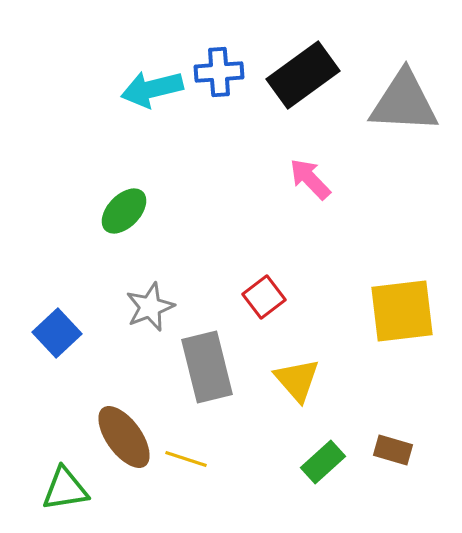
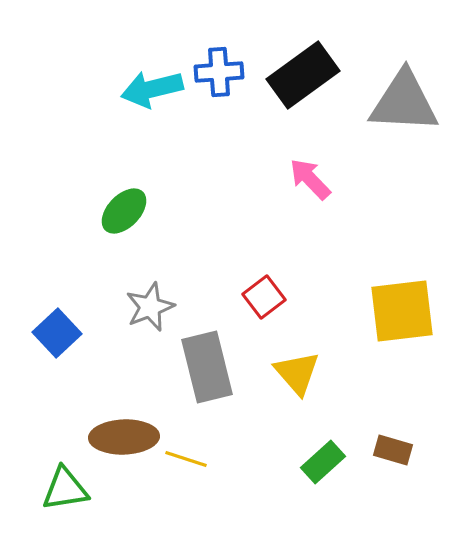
yellow triangle: moved 7 px up
brown ellipse: rotated 56 degrees counterclockwise
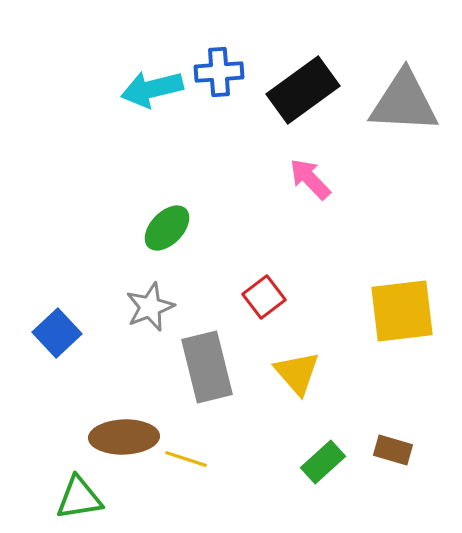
black rectangle: moved 15 px down
green ellipse: moved 43 px right, 17 px down
green triangle: moved 14 px right, 9 px down
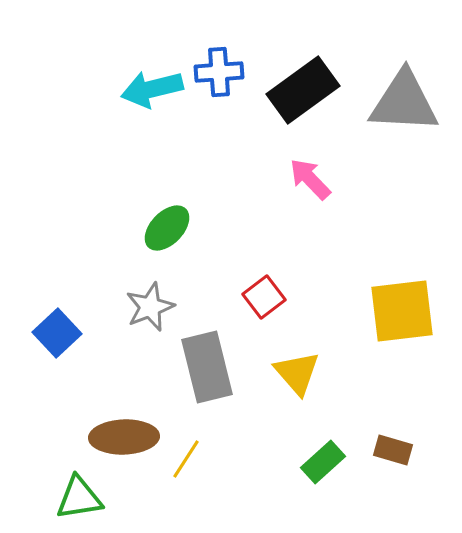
yellow line: rotated 75 degrees counterclockwise
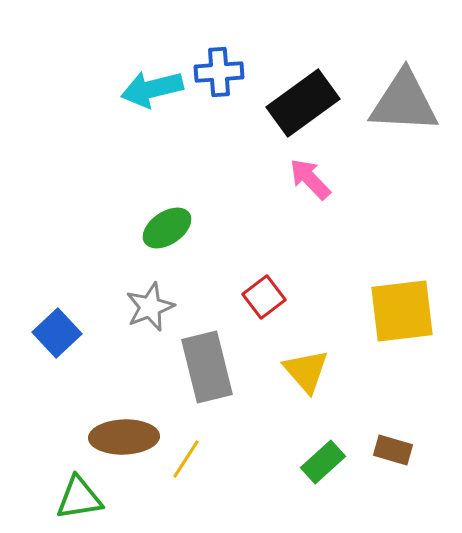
black rectangle: moved 13 px down
green ellipse: rotated 12 degrees clockwise
yellow triangle: moved 9 px right, 2 px up
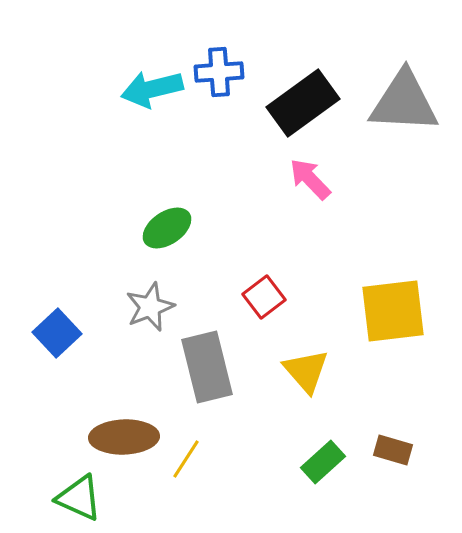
yellow square: moved 9 px left
green triangle: rotated 33 degrees clockwise
